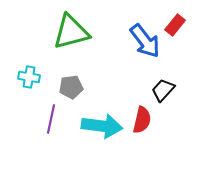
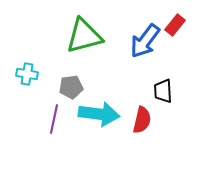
green triangle: moved 13 px right, 4 px down
blue arrow: rotated 75 degrees clockwise
cyan cross: moved 2 px left, 3 px up
black trapezoid: moved 1 px down; rotated 45 degrees counterclockwise
purple line: moved 3 px right
cyan arrow: moved 3 px left, 12 px up
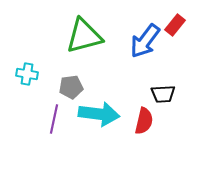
black trapezoid: moved 3 px down; rotated 90 degrees counterclockwise
red semicircle: moved 2 px right, 1 px down
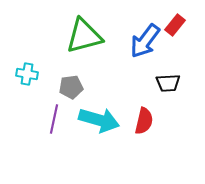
black trapezoid: moved 5 px right, 11 px up
cyan arrow: moved 6 px down; rotated 9 degrees clockwise
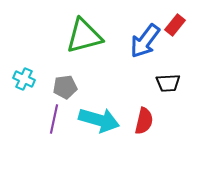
cyan cross: moved 3 px left, 5 px down; rotated 15 degrees clockwise
gray pentagon: moved 6 px left
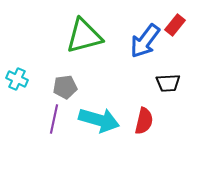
cyan cross: moved 7 px left
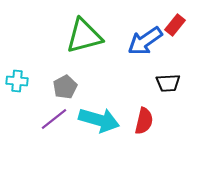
blue arrow: rotated 18 degrees clockwise
cyan cross: moved 2 px down; rotated 20 degrees counterclockwise
gray pentagon: rotated 20 degrees counterclockwise
purple line: rotated 40 degrees clockwise
